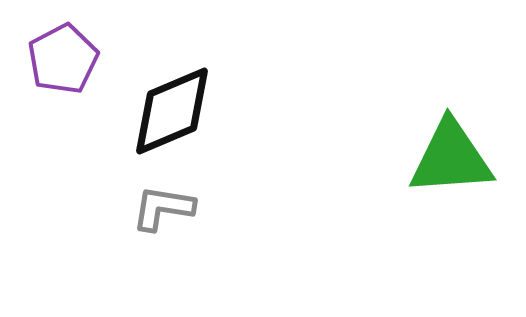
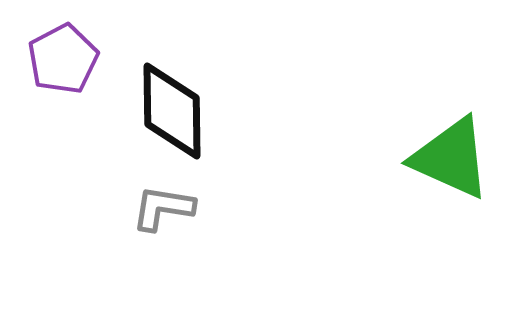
black diamond: rotated 68 degrees counterclockwise
green triangle: rotated 28 degrees clockwise
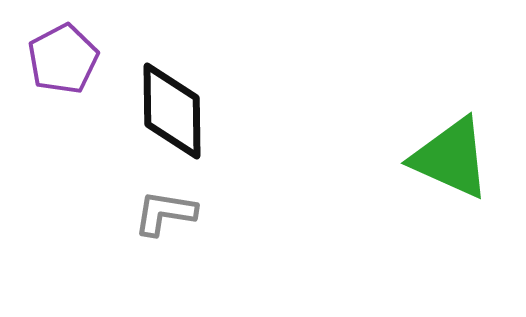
gray L-shape: moved 2 px right, 5 px down
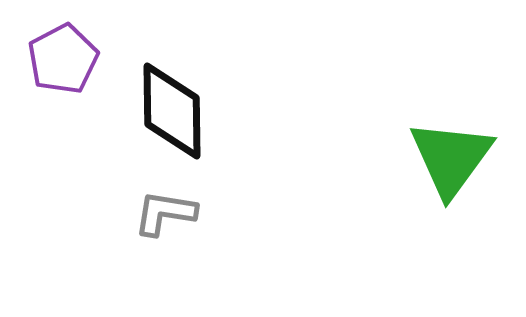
green triangle: rotated 42 degrees clockwise
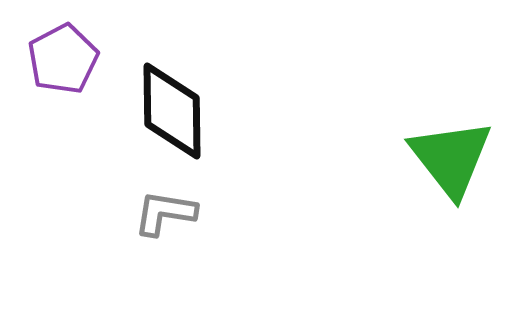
green triangle: rotated 14 degrees counterclockwise
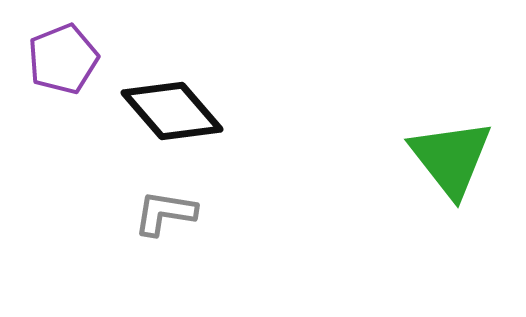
purple pentagon: rotated 6 degrees clockwise
black diamond: rotated 40 degrees counterclockwise
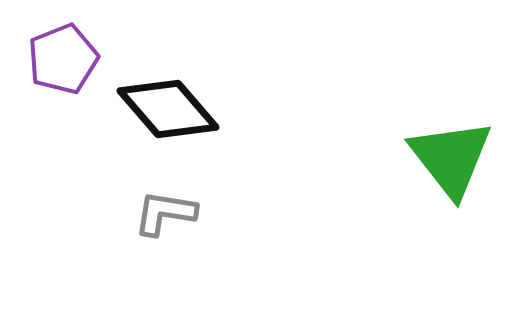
black diamond: moved 4 px left, 2 px up
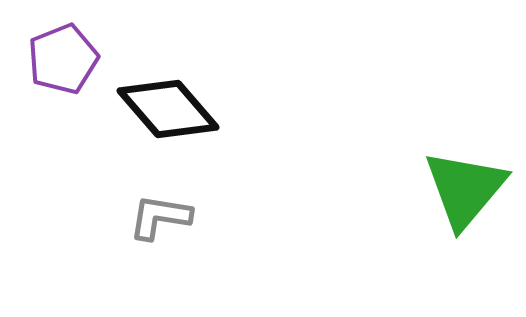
green triangle: moved 14 px right, 31 px down; rotated 18 degrees clockwise
gray L-shape: moved 5 px left, 4 px down
